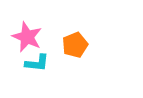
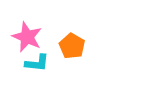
orange pentagon: moved 3 px left, 1 px down; rotated 20 degrees counterclockwise
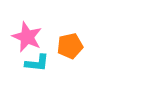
orange pentagon: moved 2 px left; rotated 30 degrees clockwise
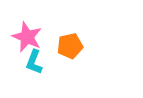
cyan L-shape: moved 3 px left, 1 px up; rotated 105 degrees clockwise
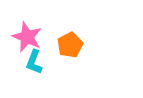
orange pentagon: moved 1 px up; rotated 15 degrees counterclockwise
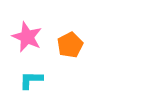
cyan L-shape: moved 3 px left, 18 px down; rotated 70 degrees clockwise
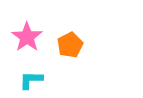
pink star: rotated 12 degrees clockwise
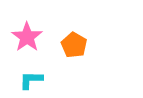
orange pentagon: moved 4 px right; rotated 15 degrees counterclockwise
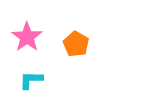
orange pentagon: moved 2 px right, 1 px up
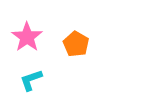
cyan L-shape: rotated 20 degrees counterclockwise
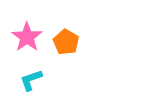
orange pentagon: moved 10 px left, 2 px up
